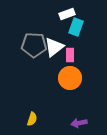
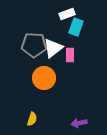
white triangle: moved 1 px left, 1 px down
orange circle: moved 26 px left
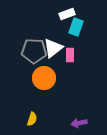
gray pentagon: moved 6 px down
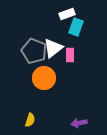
gray pentagon: rotated 20 degrees clockwise
yellow semicircle: moved 2 px left, 1 px down
